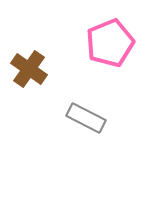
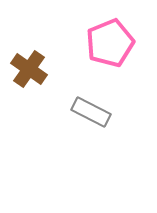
gray rectangle: moved 5 px right, 6 px up
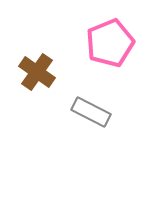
brown cross: moved 8 px right, 3 px down
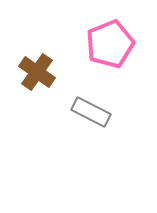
pink pentagon: moved 1 px down
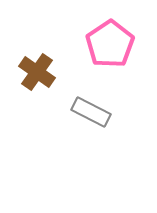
pink pentagon: rotated 12 degrees counterclockwise
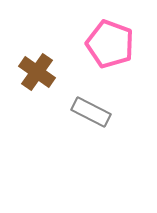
pink pentagon: rotated 18 degrees counterclockwise
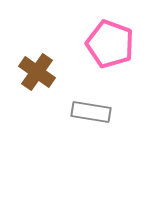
gray rectangle: rotated 18 degrees counterclockwise
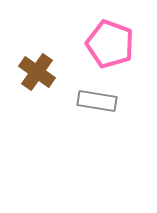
gray rectangle: moved 6 px right, 11 px up
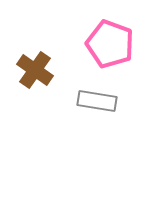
brown cross: moved 2 px left, 2 px up
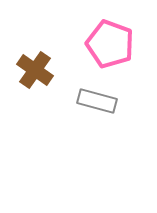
gray rectangle: rotated 6 degrees clockwise
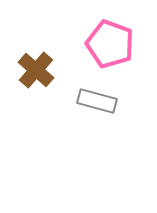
brown cross: moved 1 px right; rotated 6 degrees clockwise
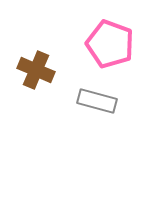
brown cross: rotated 18 degrees counterclockwise
